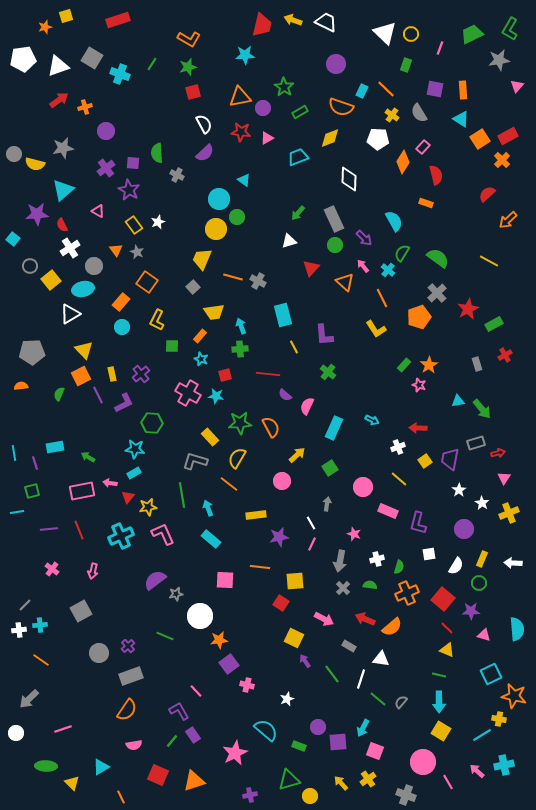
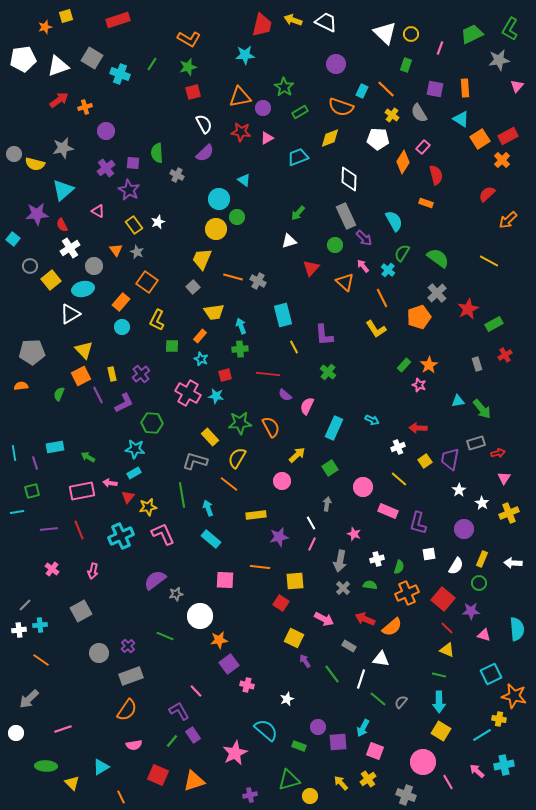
orange rectangle at (463, 90): moved 2 px right, 2 px up
gray rectangle at (334, 219): moved 12 px right, 3 px up
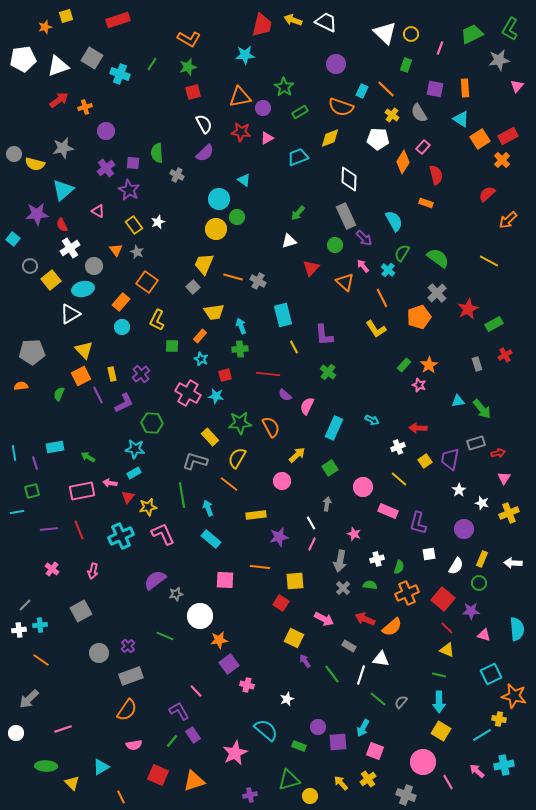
yellow trapezoid at (202, 259): moved 2 px right, 5 px down
white star at (482, 503): rotated 16 degrees counterclockwise
white line at (361, 679): moved 4 px up
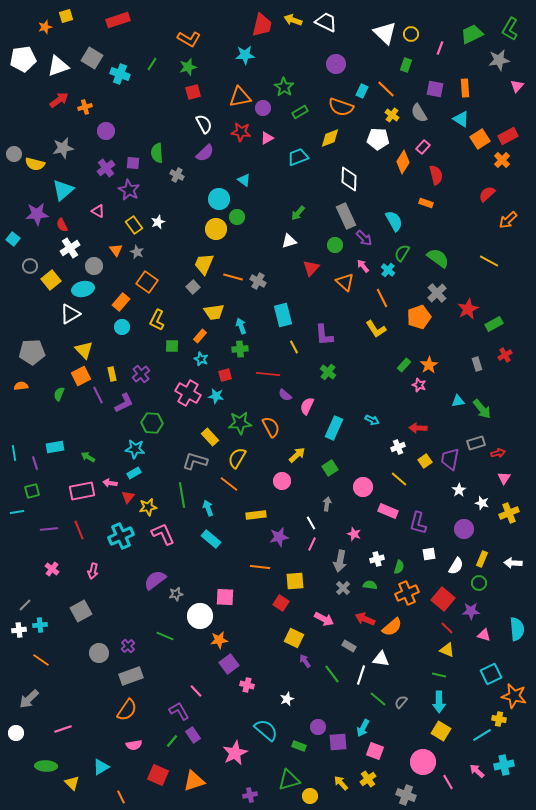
pink square at (225, 580): moved 17 px down
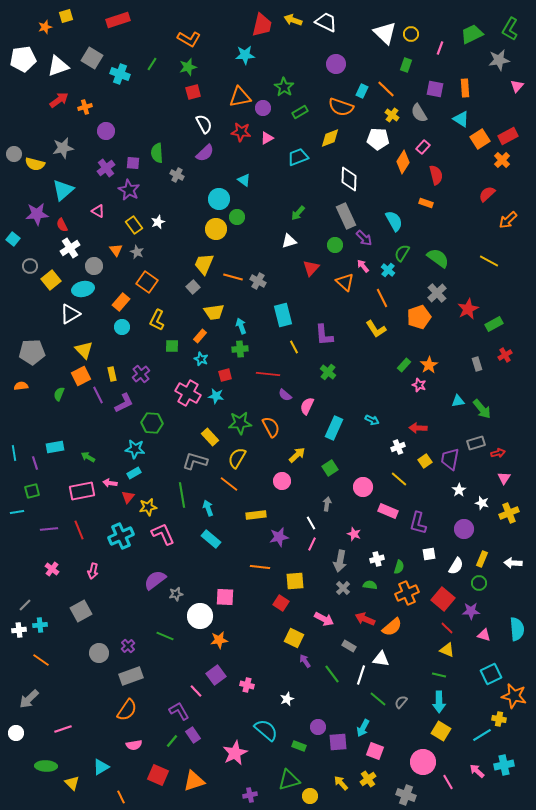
purple square at (229, 664): moved 13 px left, 11 px down
